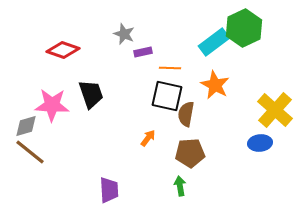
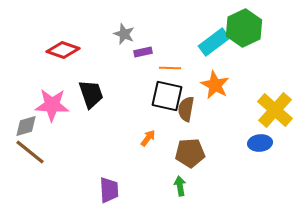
brown semicircle: moved 5 px up
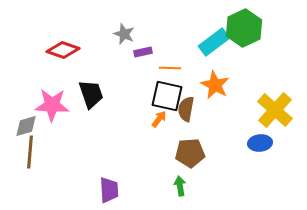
orange arrow: moved 11 px right, 19 px up
brown line: rotated 56 degrees clockwise
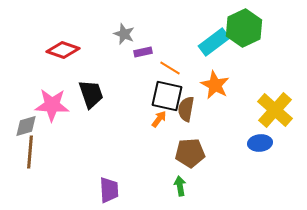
orange line: rotated 30 degrees clockwise
